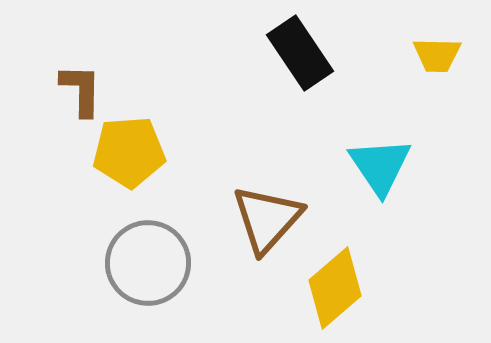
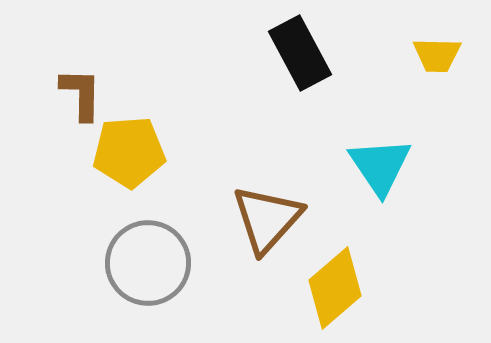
black rectangle: rotated 6 degrees clockwise
brown L-shape: moved 4 px down
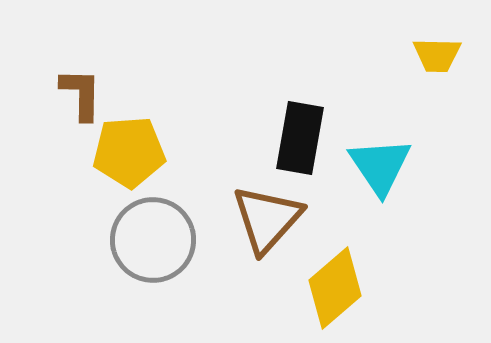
black rectangle: moved 85 px down; rotated 38 degrees clockwise
gray circle: moved 5 px right, 23 px up
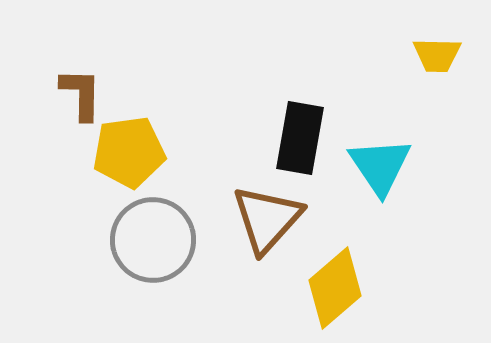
yellow pentagon: rotated 4 degrees counterclockwise
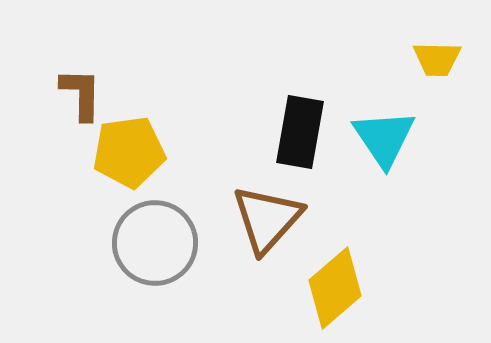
yellow trapezoid: moved 4 px down
black rectangle: moved 6 px up
cyan triangle: moved 4 px right, 28 px up
gray circle: moved 2 px right, 3 px down
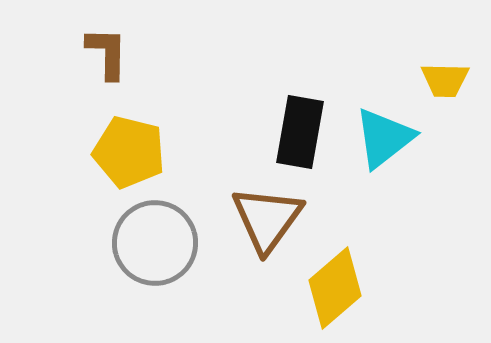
yellow trapezoid: moved 8 px right, 21 px down
brown L-shape: moved 26 px right, 41 px up
cyan triangle: rotated 26 degrees clockwise
yellow pentagon: rotated 22 degrees clockwise
brown triangle: rotated 6 degrees counterclockwise
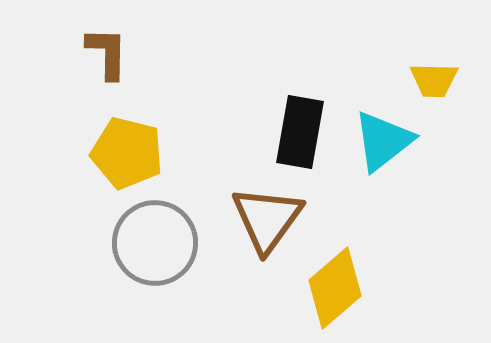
yellow trapezoid: moved 11 px left
cyan triangle: moved 1 px left, 3 px down
yellow pentagon: moved 2 px left, 1 px down
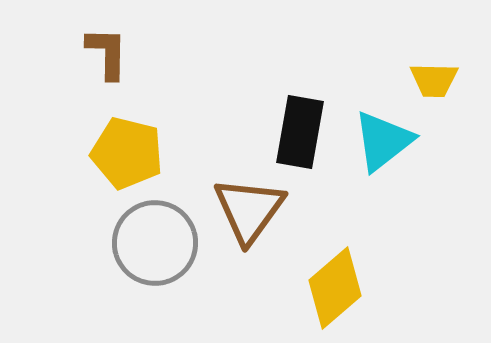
brown triangle: moved 18 px left, 9 px up
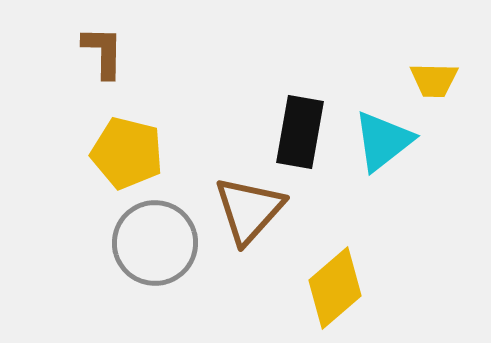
brown L-shape: moved 4 px left, 1 px up
brown triangle: rotated 6 degrees clockwise
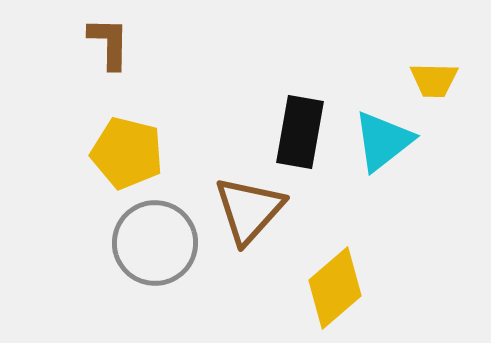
brown L-shape: moved 6 px right, 9 px up
